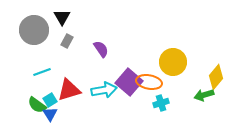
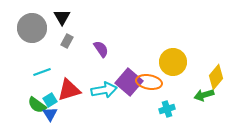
gray circle: moved 2 px left, 2 px up
cyan cross: moved 6 px right, 6 px down
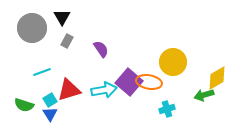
yellow diamond: moved 1 px right, 1 px down; rotated 20 degrees clockwise
green semicircle: moved 13 px left; rotated 18 degrees counterclockwise
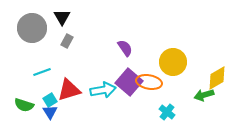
purple semicircle: moved 24 px right, 1 px up
cyan arrow: moved 1 px left
cyan cross: moved 3 px down; rotated 35 degrees counterclockwise
blue triangle: moved 2 px up
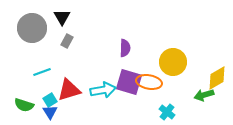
purple semicircle: rotated 36 degrees clockwise
purple square: rotated 24 degrees counterclockwise
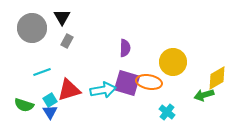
purple square: moved 2 px left, 1 px down
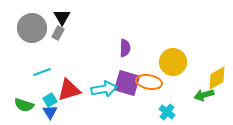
gray rectangle: moved 9 px left, 8 px up
cyan arrow: moved 1 px right, 1 px up
